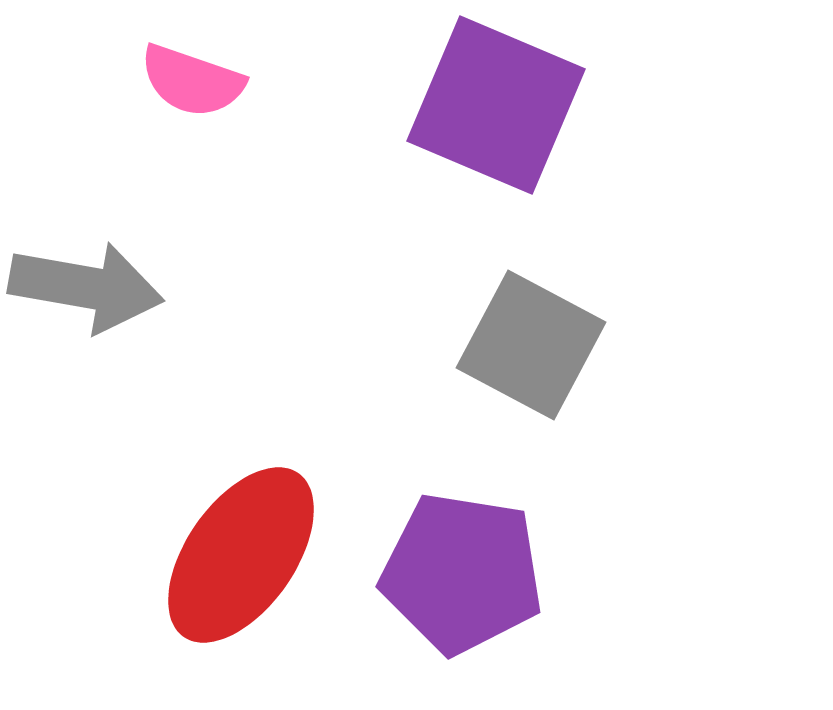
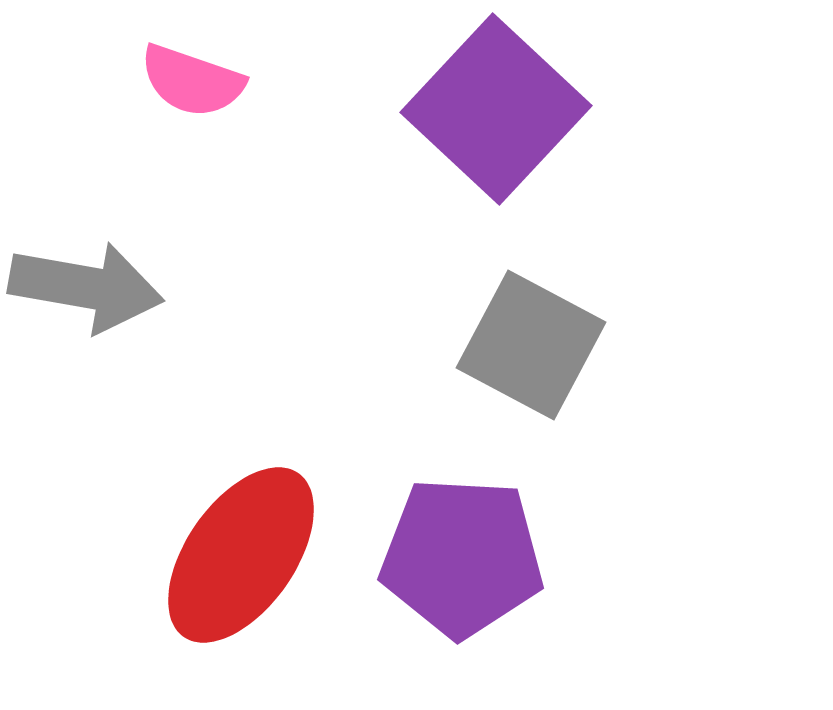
purple square: moved 4 px down; rotated 20 degrees clockwise
purple pentagon: moved 16 px up; rotated 6 degrees counterclockwise
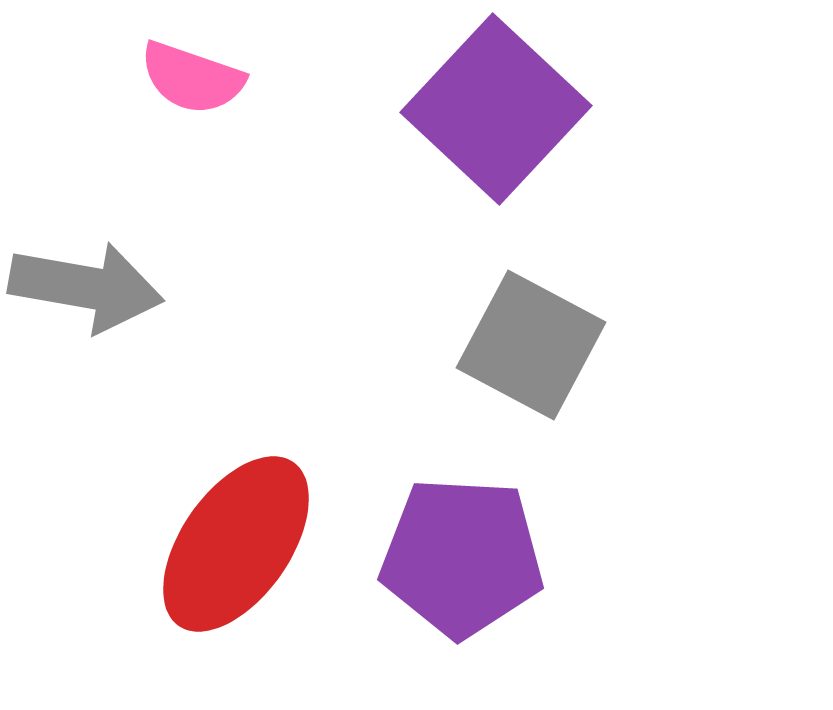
pink semicircle: moved 3 px up
red ellipse: moved 5 px left, 11 px up
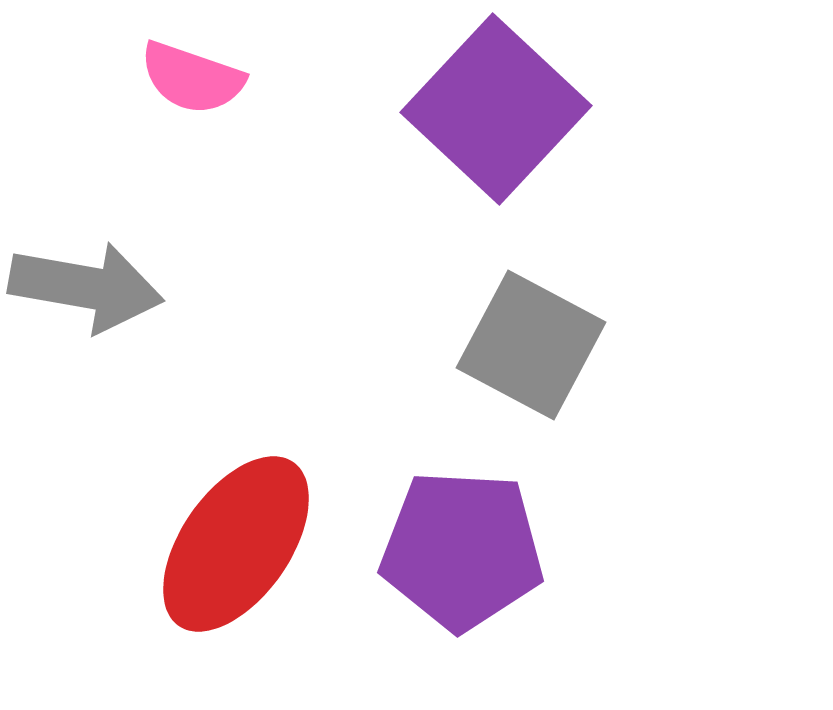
purple pentagon: moved 7 px up
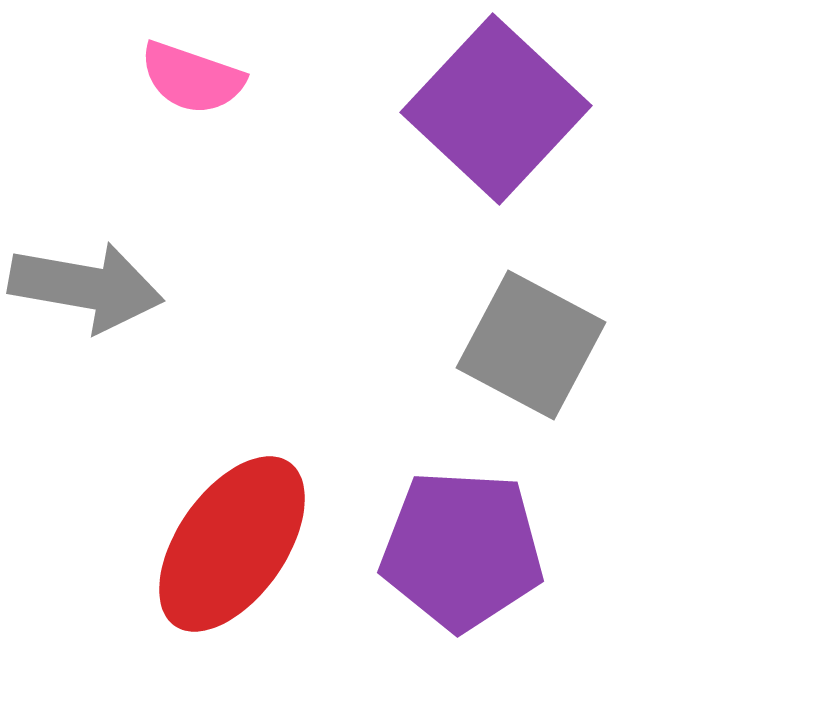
red ellipse: moved 4 px left
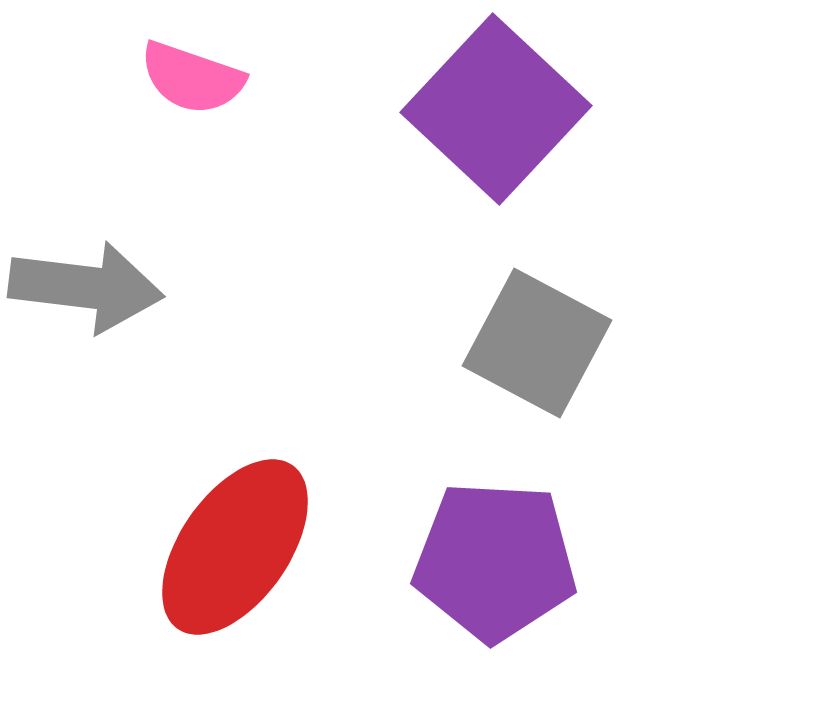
gray arrow: rotated 3 degrees counterclockwise
gray square: moved 6 px right, 2 px up
red ellipse: moved 3 px right, 3 px down
purple pentagon: moved 33 px right, 11 px down
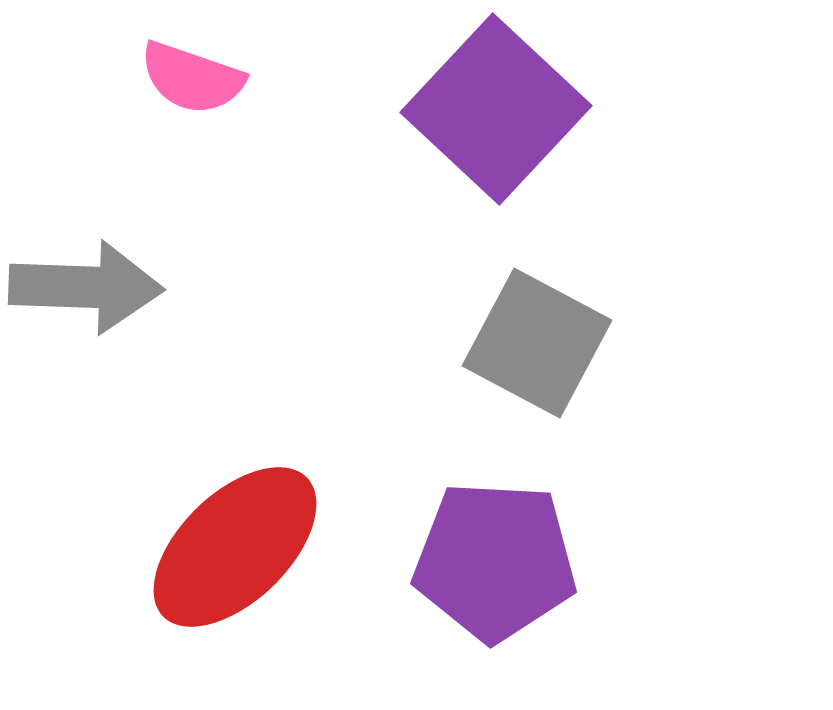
gray arrow: rotated 5 degrees counterclockwise
red ellipse: rotated 11 degrees clockwise
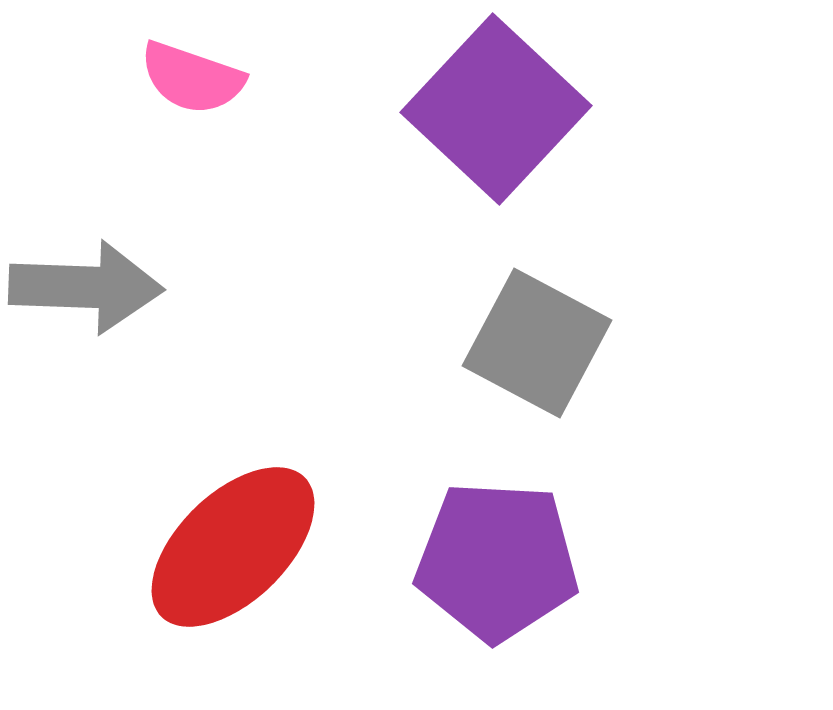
red ellipse: moved 2 px left
purple pentagon: moved 2 px right
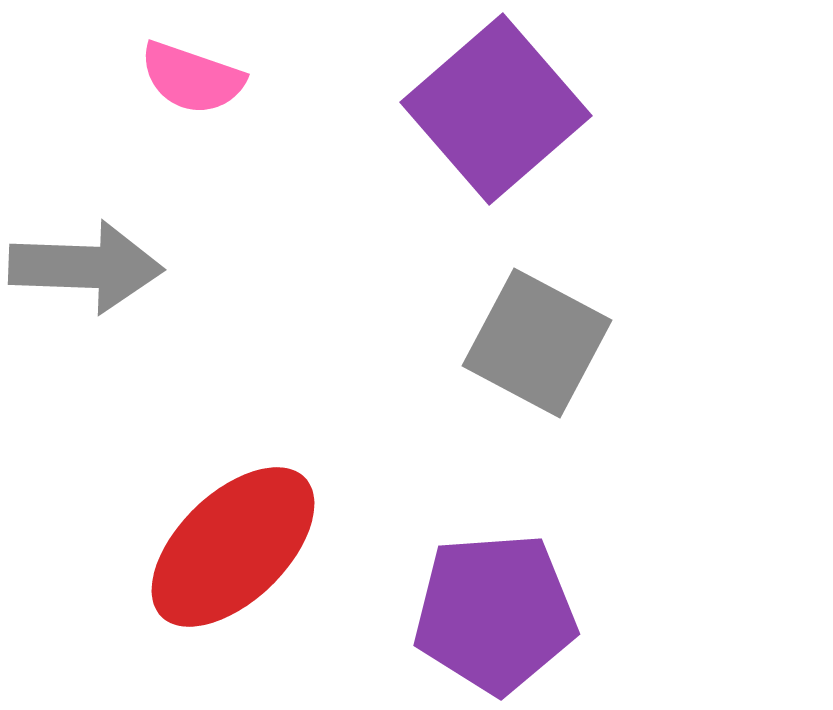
purple square: rotated 6 degrees clockwise
gray arrow: moved 20 px up
purple pentagon: moved 2 px left, 52 px down; rotated 7 degrees counterclockwise
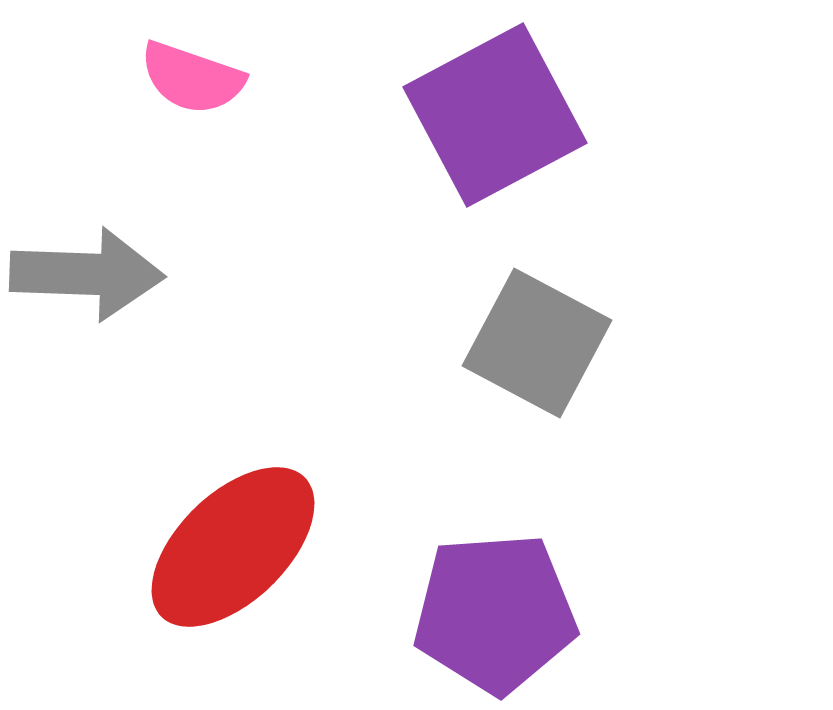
purple square: moved 1 px left, 6 px down; rotated 13 degrees clockwise
gray arrow: moved 1 px right, 7 px down
